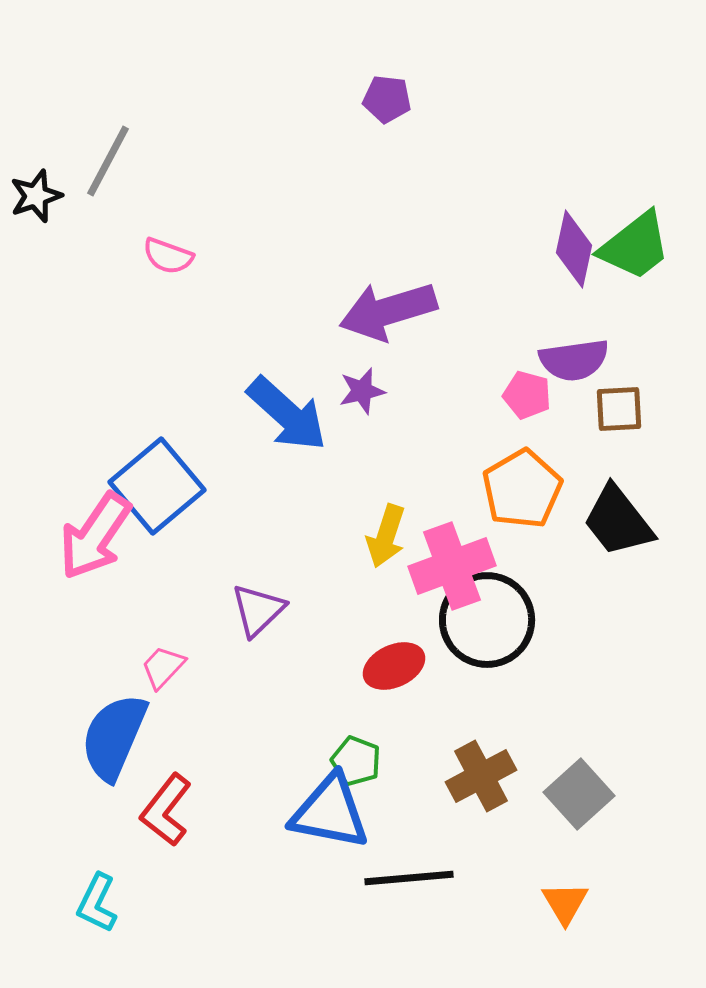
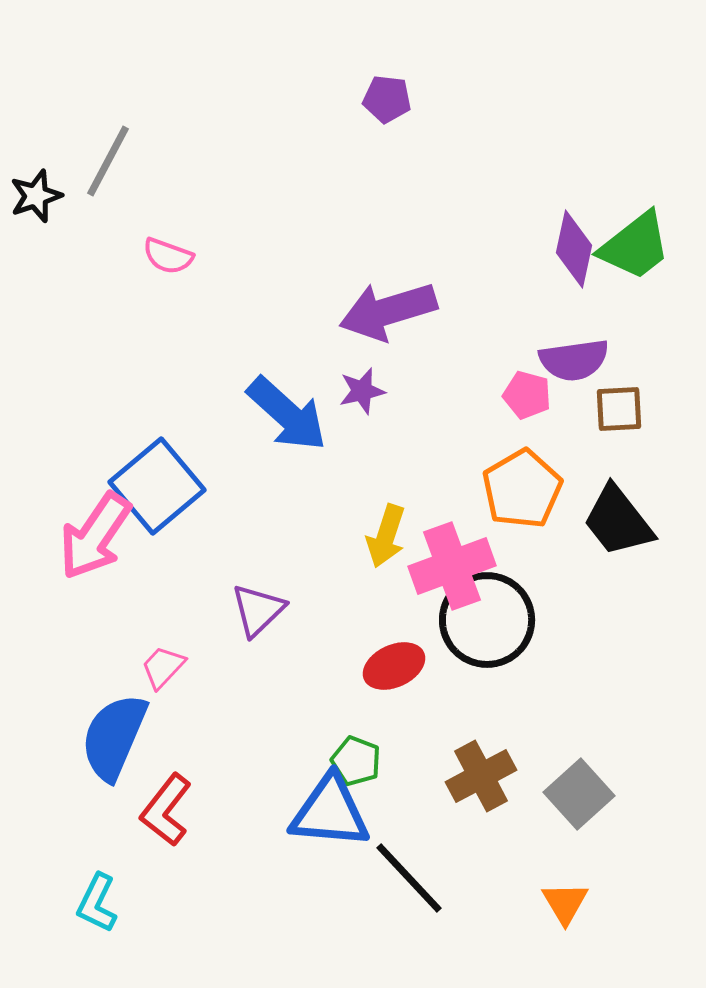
blue triangle: rotated 6 degrees counterclockwise
black line: rotated 52 degrees clockwise
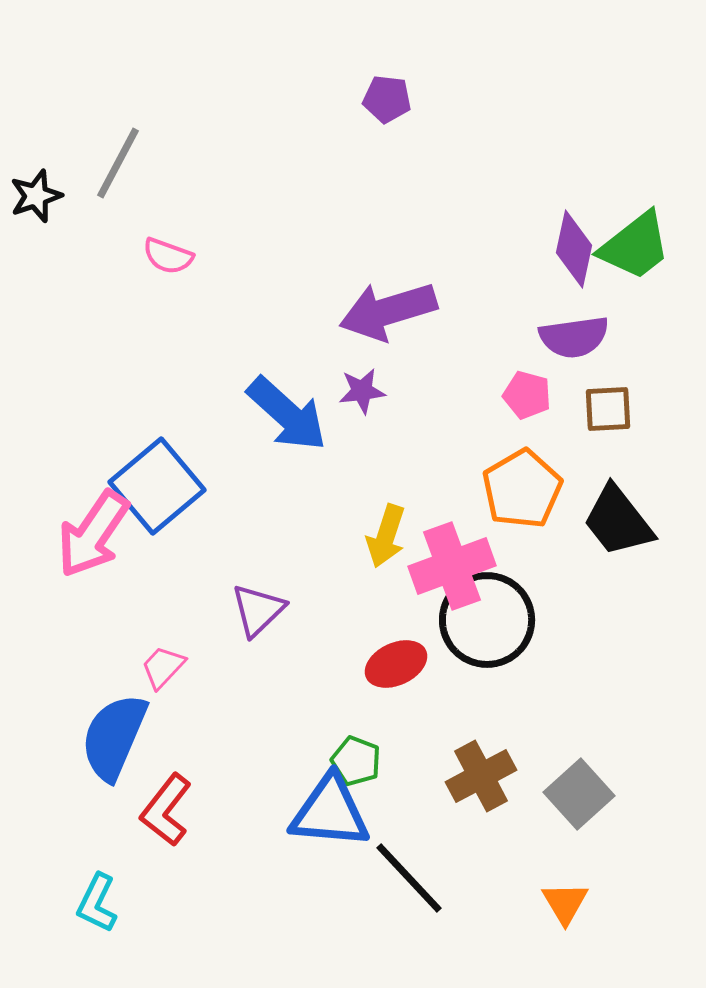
gray line: moved 10 px right, 2 px down
purple semicircle: moved 23 px up
purple star: rotated 6 degrees clockwise
brown square: moved 11 px left
pink arrow: moved 2 px left, 2 px up
red ellipse: moved 2 px right, 2 px up
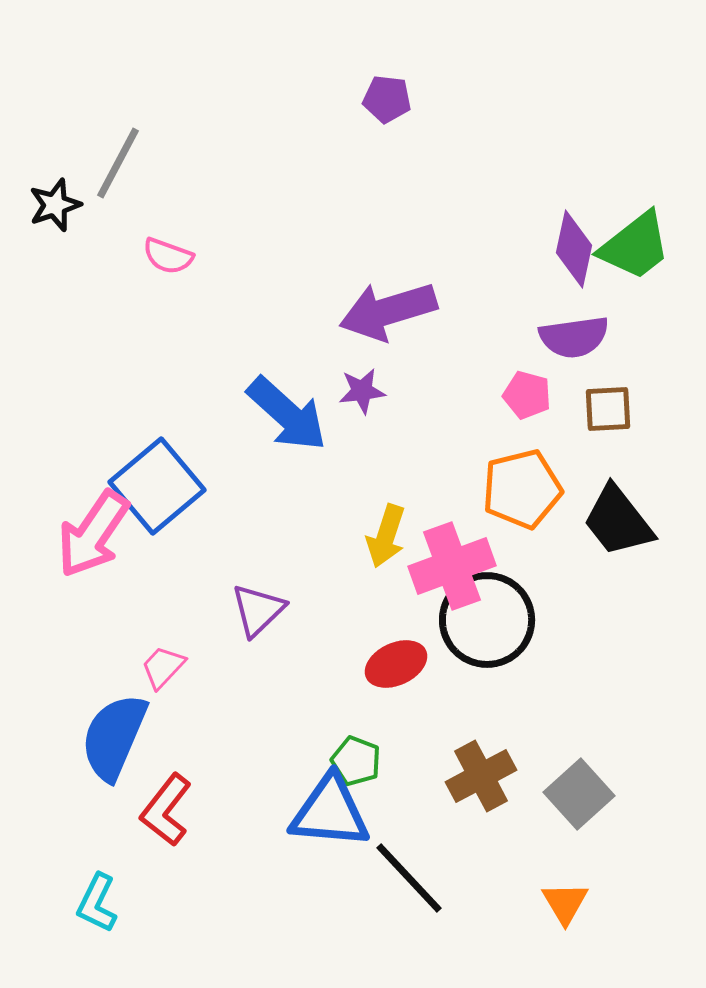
black star: moved 19 px right, 9 px down
orange pentagon: rotated 16 degrees clockwise
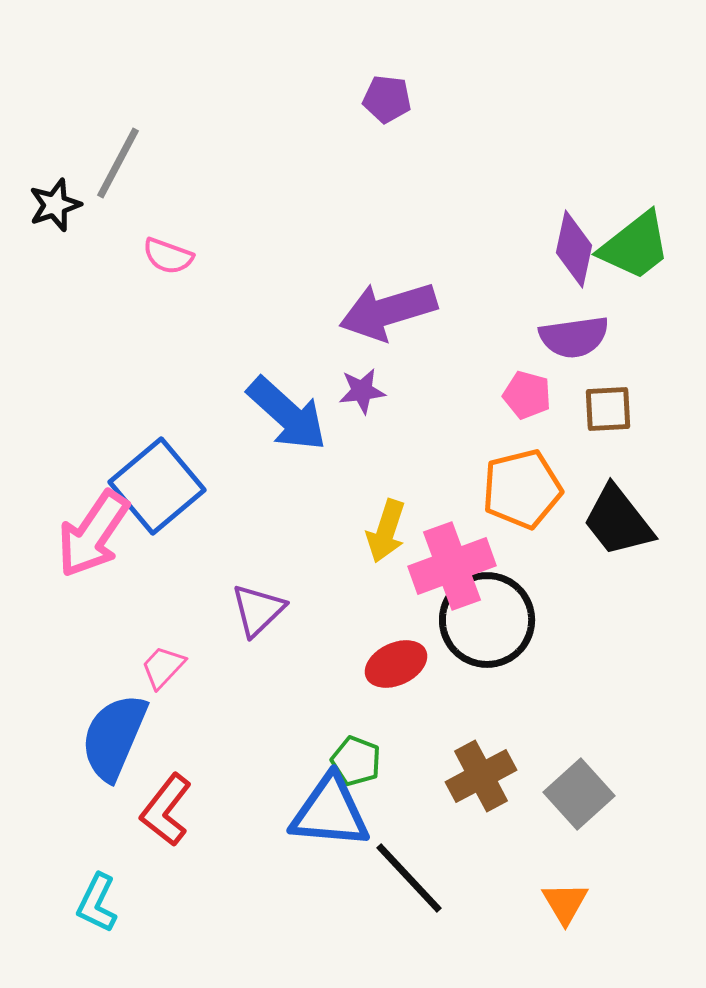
yellow arrow: moved 5 px up
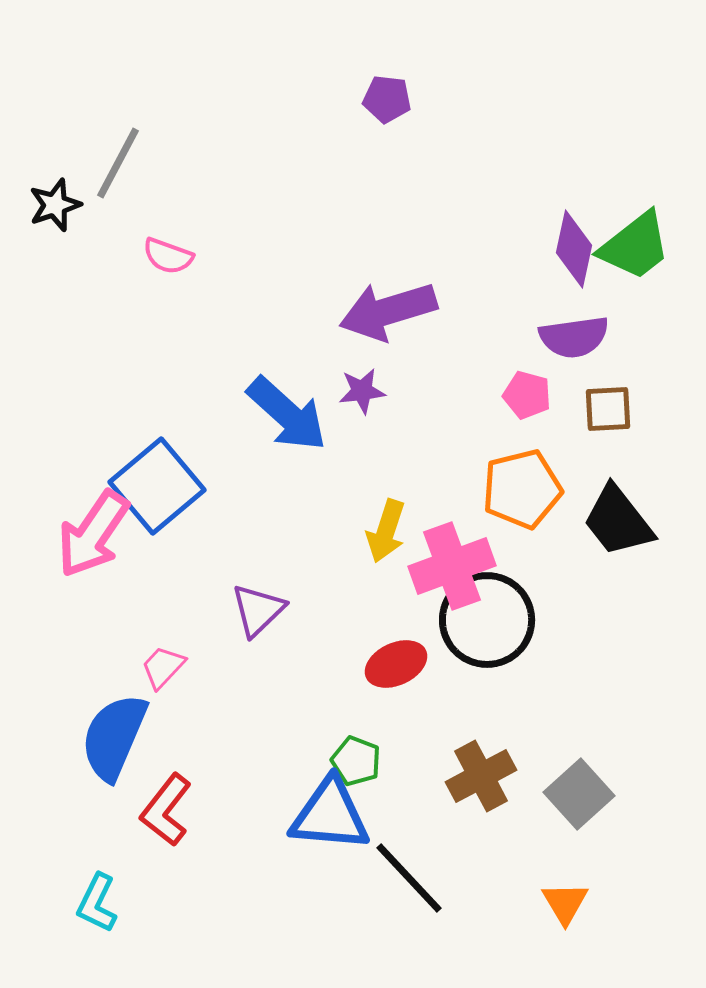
blue triangle: moved 3 px down
